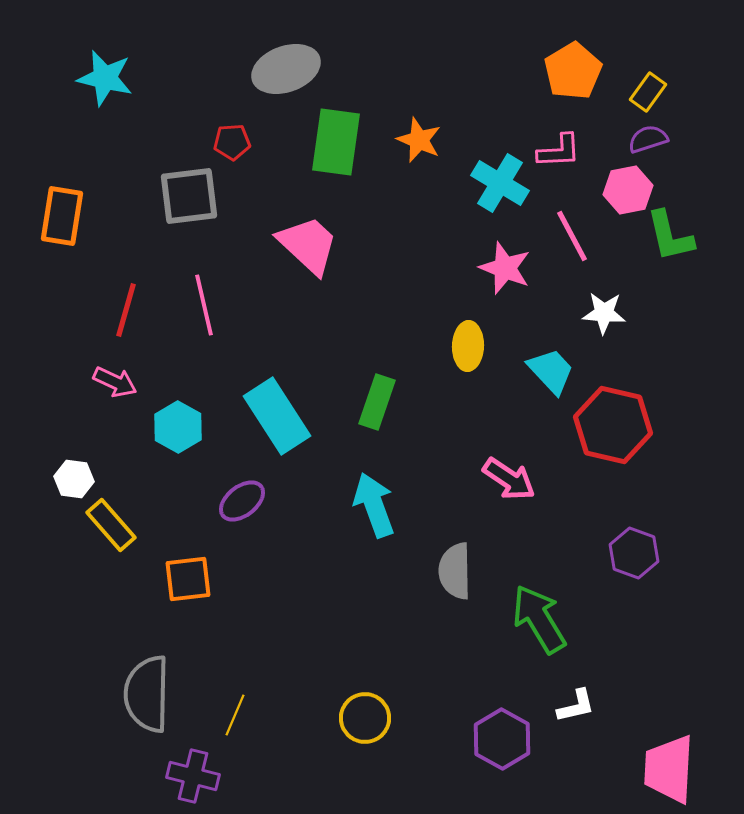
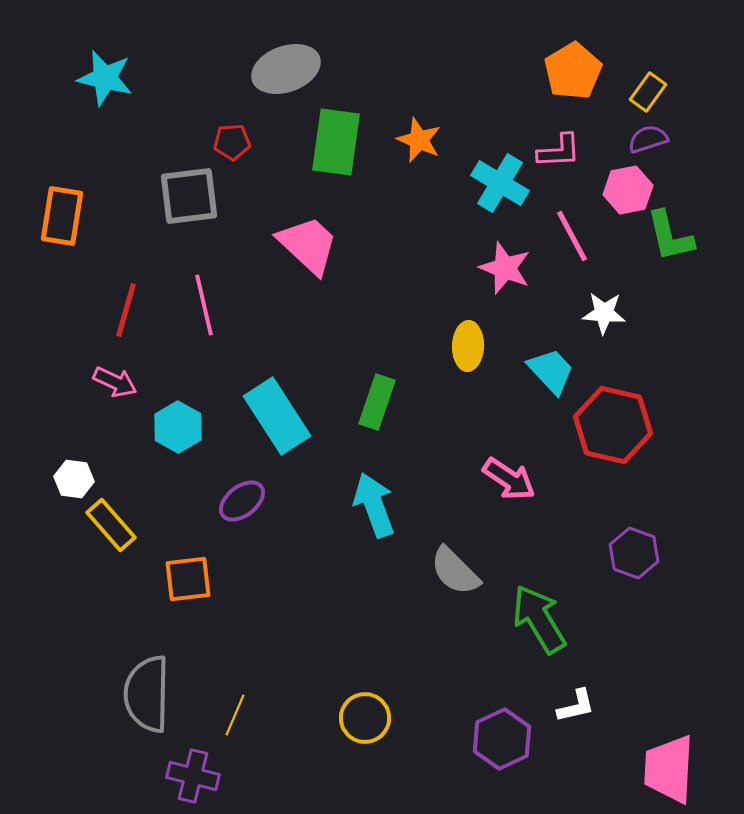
gray semicircle at (455, 571): rotated 44 degrees counterclockwise
purple hexagon at (502, 739): rotated 6 degrees clockwise
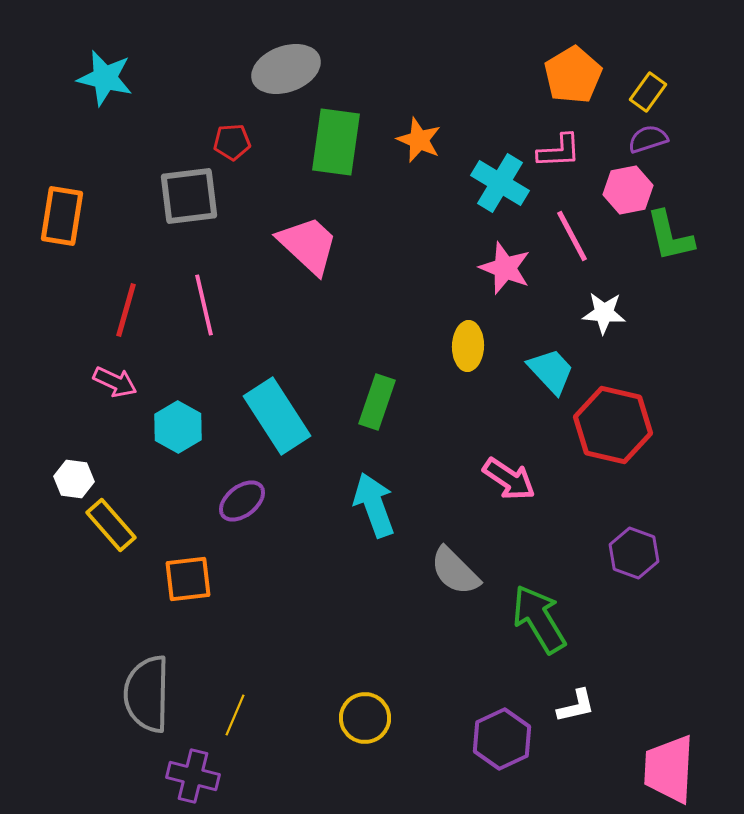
orange pentagon at (573, 71): moved 4 px down
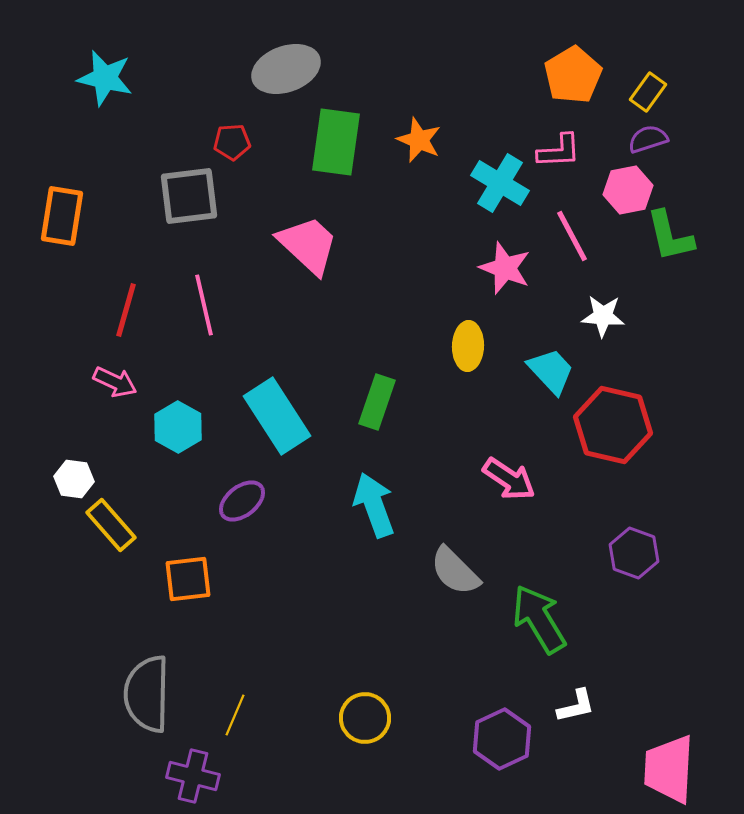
white star at (604, 313): moved 1 px left, 3 px down
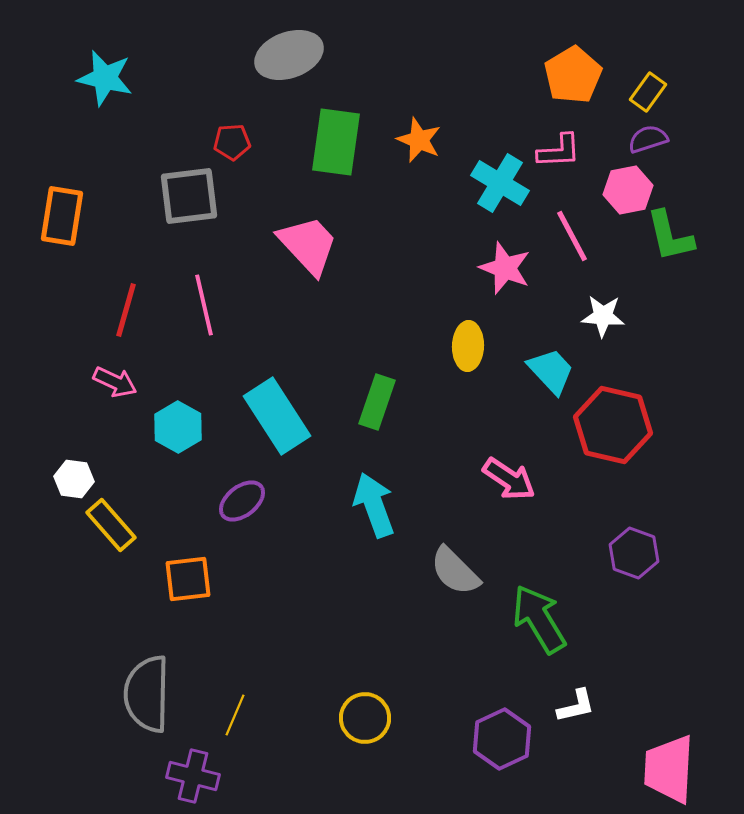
gray ellipse at (286, 69): moved 3 px right, 14 px up
pink trapezoid at (308, 245): rotated 4 degrees clockwise
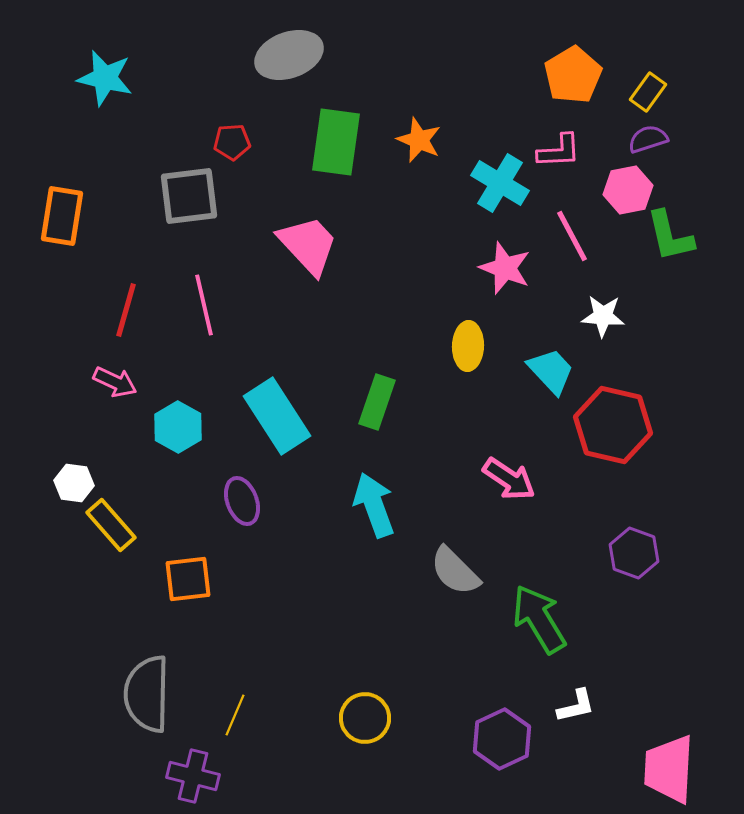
white hexagon at (74, 479): moved 4 px down
purple ellipse at (242, 501): rotated 72 degrees counterclockwise
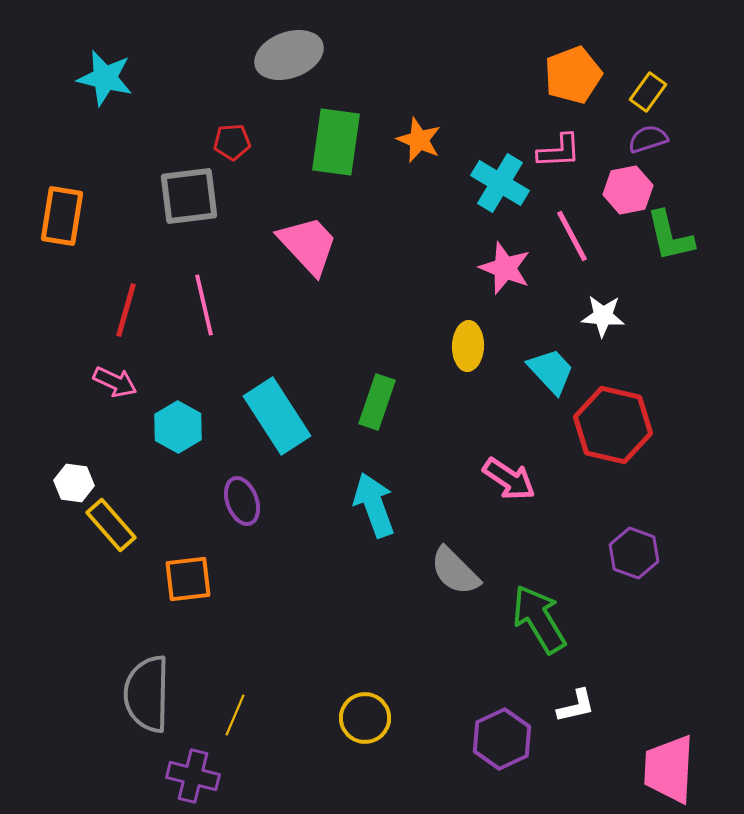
orange pentagon at (573, 75): rotated 10 degrees clockwise
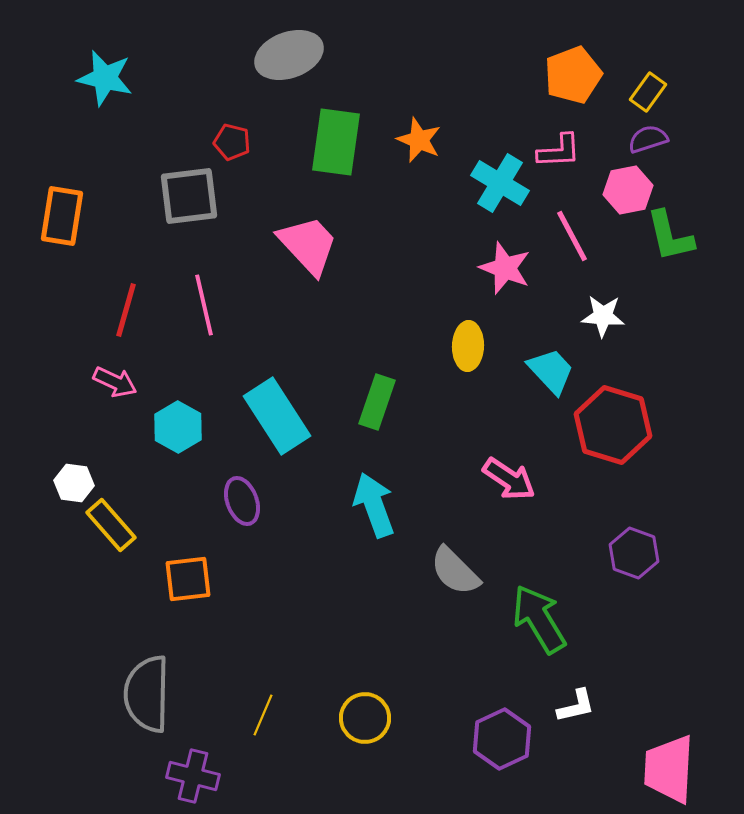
red pentagon at (232, 142): rotated 18 degrees clockwise
red hexagon at (613, 425): rotated 4 degrees clockwise
yellow line at (235, 715): moved 28 px right
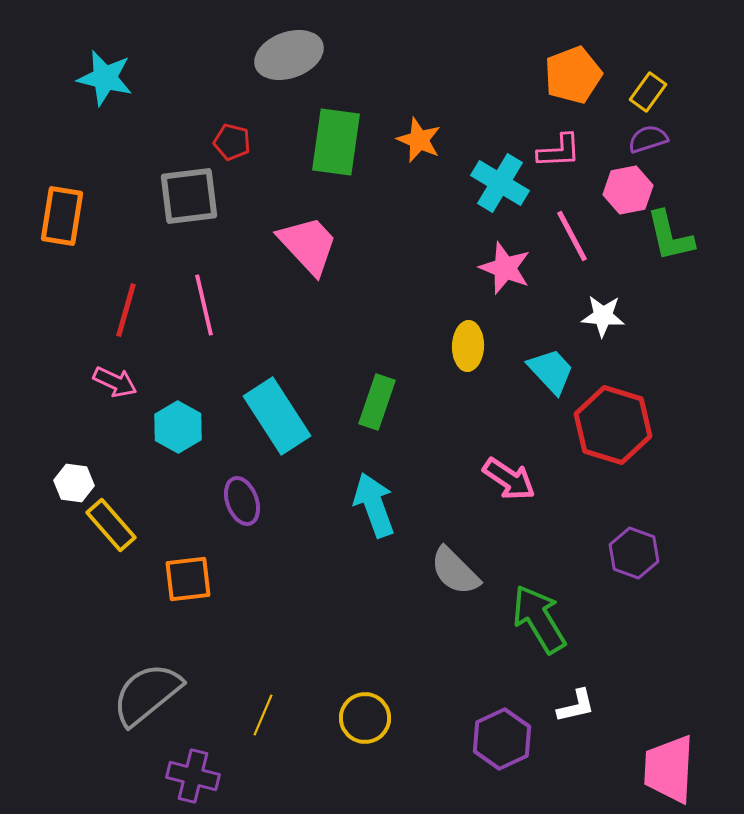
gray semicircle at (147, 694): rotated 50 degrees clockwise
